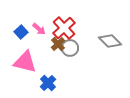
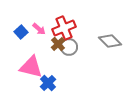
red cross: rotated 20 degrees clockwise
gray circle: moved 1 px left, 1 px up
pink triangle: moved 6 px right, 5 px down
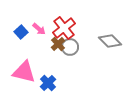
red cross: rotated 15 degrees counterclockwise
gray circle: moved 1 px right
pink triangle: moved 7 px left, 5 px down
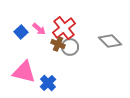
brown cross: rotated 24 degrees counterclockwise
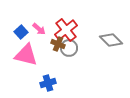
red cross: moved 2 px right, 2 px down
gray diamond: moved 1 px right, 1 px up
gray circle: moved 1 px left, 1 px down
pink triangle: moved 2 px right, 17 px up
blue cross: rotated 28 degrees clockwise
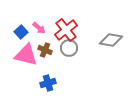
pink arrow: moved 1 px up
gray diamond: rotated 35 degrees counterclockwise
brown cross: moved 13 px left, 6 px down
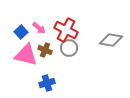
red cross: rotated 25 degrees counterclockwise
blue cross: moved 1 px left
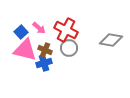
pink triangle: moved 1 px left, 5 px up
blue cross: moved 3 px left, 20 px up
